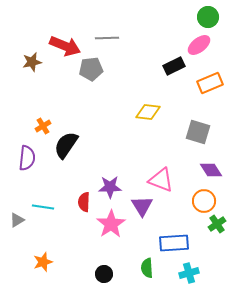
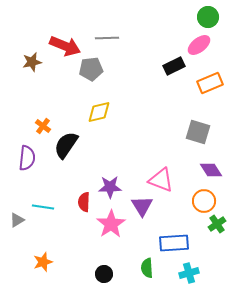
yellow diamond: moved 49 px left; rotated 20 degrees counterclockwise
orange cross: rotated 21 degrees counterclockwise
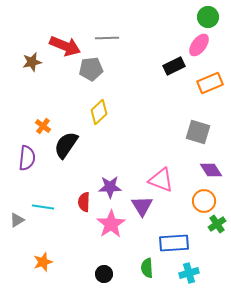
pink ellipse: rotated 15 degrees counterclockwise
yellow diamond: rotated 30 degrees counterclockwise
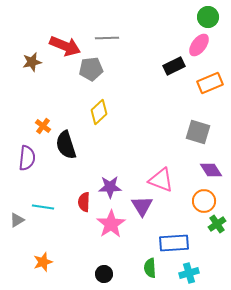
black semicircle: rotated 52 degrees counterclockwise
green semicircle: moved 3 px right
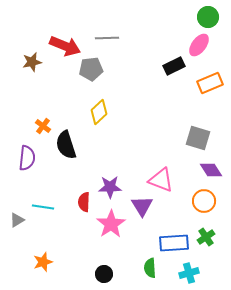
gray square: moved 6 px down
green cross: moved 11 px left, 13 px down
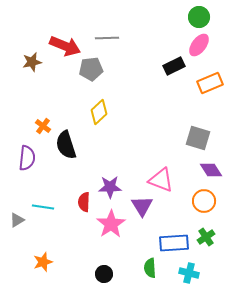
green circle: moved 9 px left
cyan cross: rotated 30 degrees clockwise
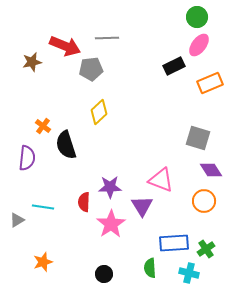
green circle: moved 2 px left
green cross: moved 12 px down
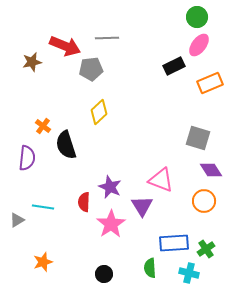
purple star: rotated 25 degrees clockwise
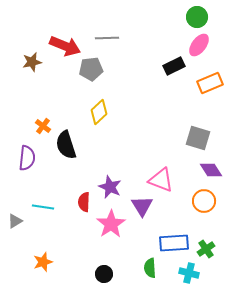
gray triangle: moved 2 px left, 1 px down
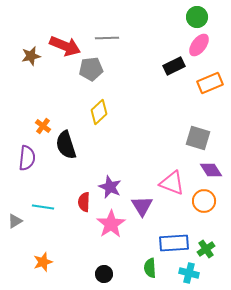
brown star: moved 1 px left, 6 px up
pink triangle: moved 11 px right, 3 px down
